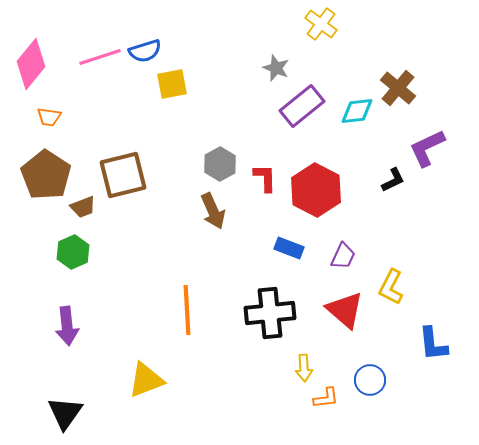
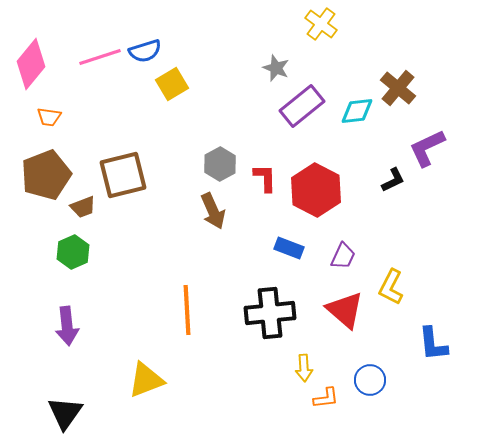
yellow square: rotated 20 degrees counterclockwise
brown pentagon: rotated 18 degrees clockwise
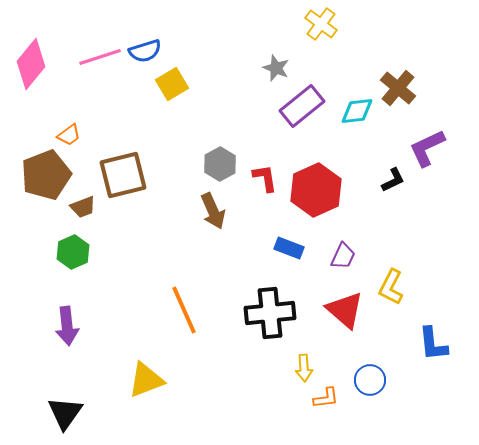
orange trapezoid: moved 20 px right, 18 px down; rotated 45 degrees counterclockwise
red L-shape: rotated 8 degrees counterclockwise
red hexagon: rotated 9 degrees clockwise
orange line: moved 3 px left; rotated 21 degrees counterclockwise
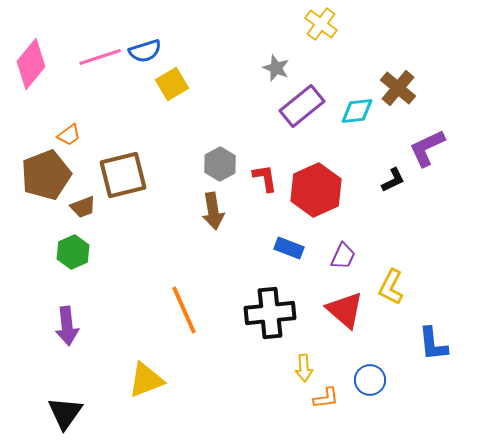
brown arrow: rotated 15 degrees clockwise
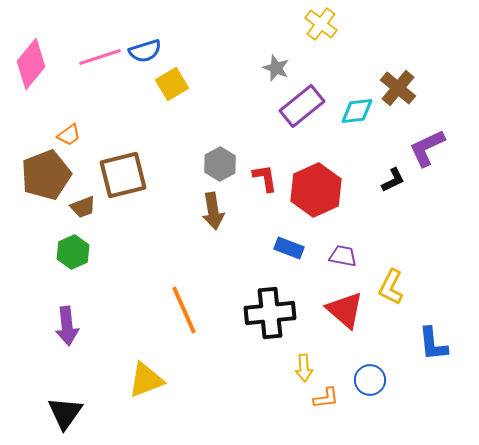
purple trapezoid: rotated 104 degrees counterclockwise
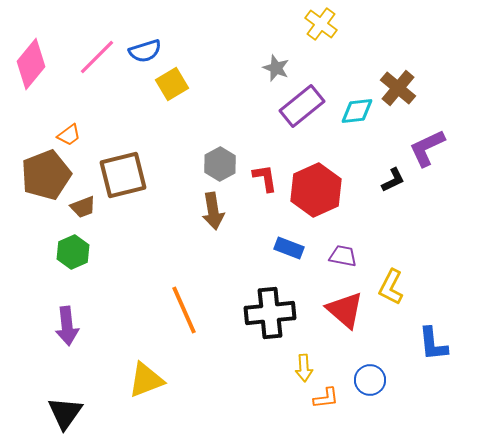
pink line: moved 3 px left; rotated 27 degrees counterclockwise
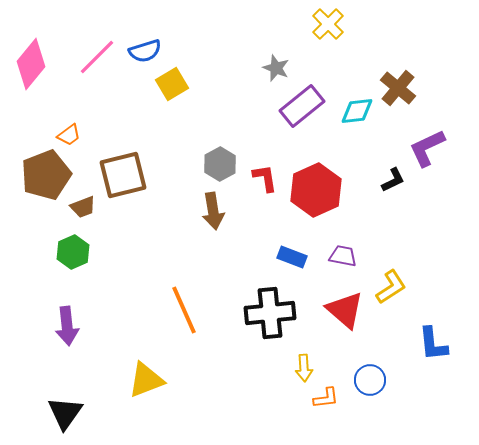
yellow cross: moved 7 px right; rotated 8 degrees clockwise
blue rectangle: moved 3 px right, 9 px down
yellow L-shape: rotated 150 degrees counterclockwise
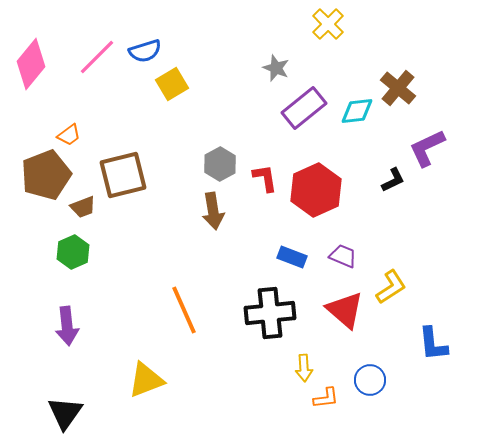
purple rectangle: moved 2 px right, 2 px down
purple trapezoid: rotated 12 degrees clockwise
